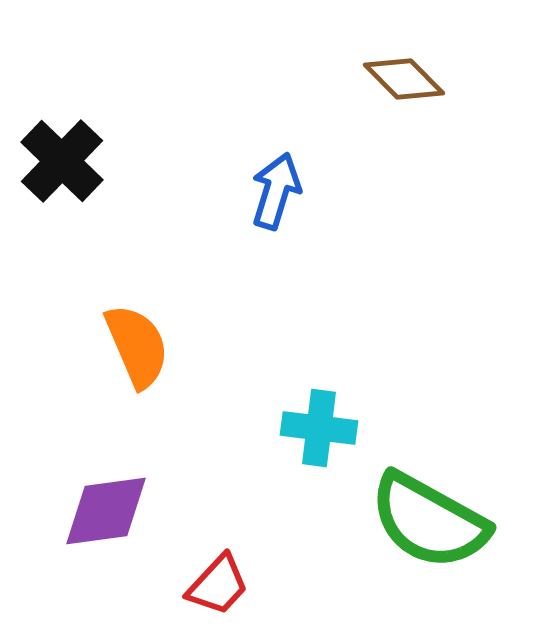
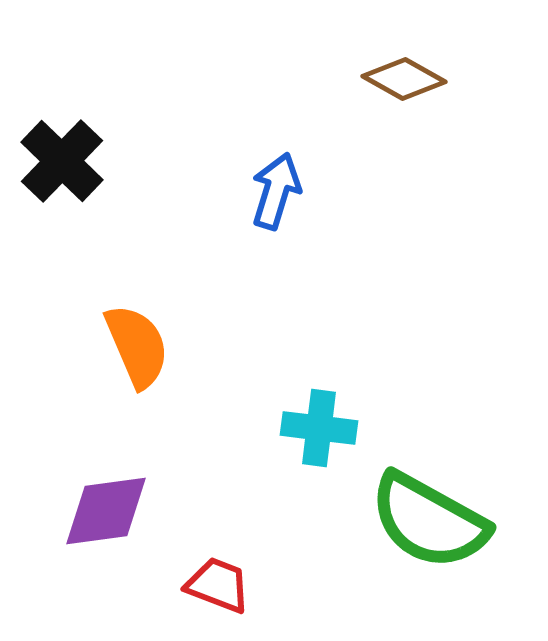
brown diamond: rotated 16 degrees counterclockwise
red trapezoid: rotated 112 degrees counterclockwise
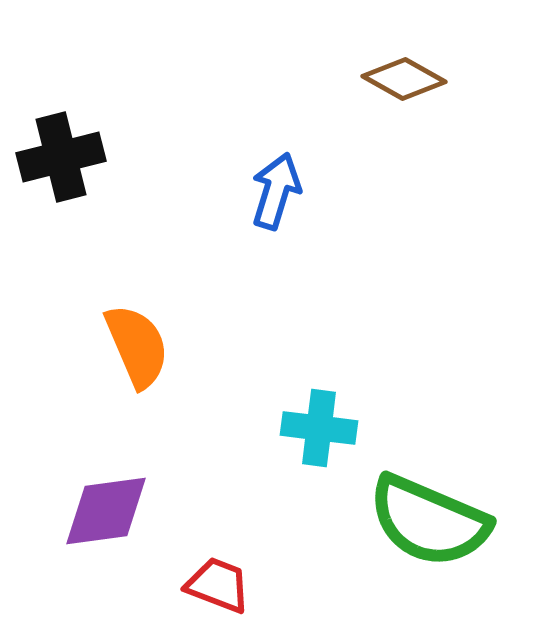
black cross: moved 1 px left, 4 px up; rotated 32 degrees clockwise
green semicircle: rotated 6 degrees counterclockwise
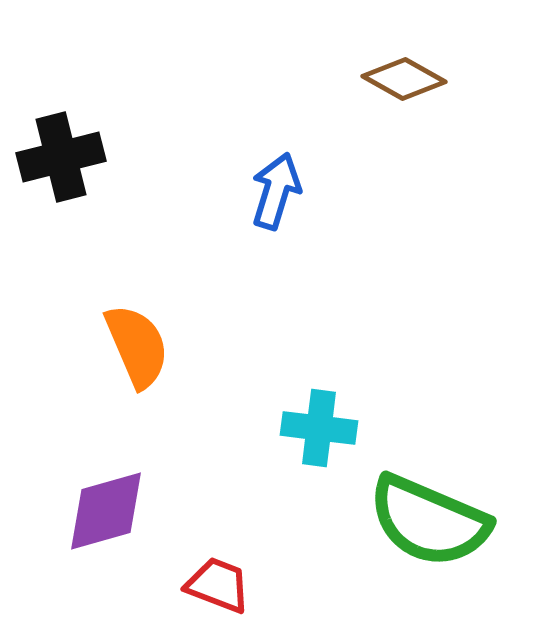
purple diamond: rotated 8 degrees counterclockwise
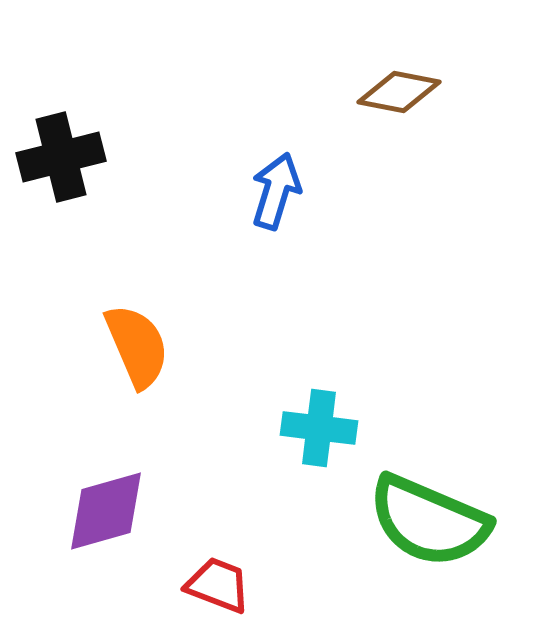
brown diamond: moved 5 px left, 13 px down; rotated 18 degrees counterclockwise
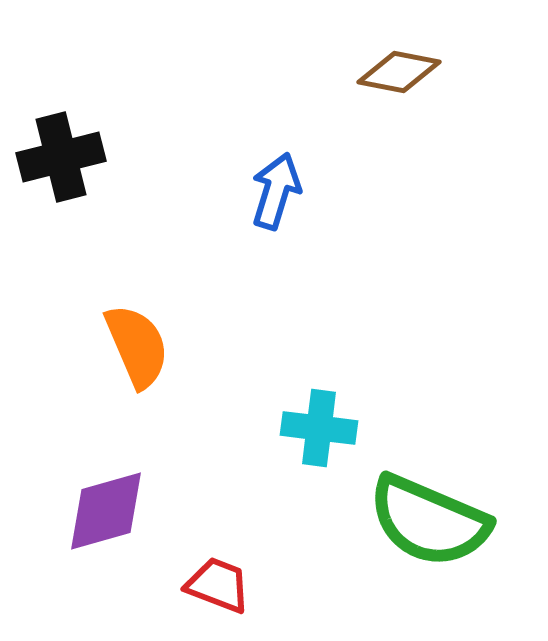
brown diamond: moved 20 px up
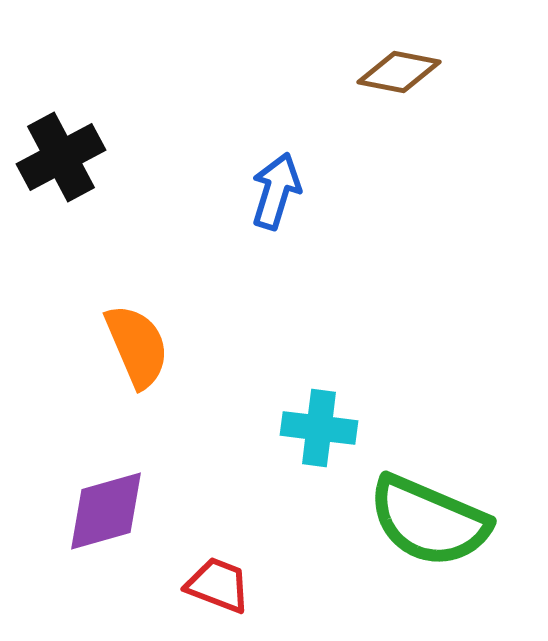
black cross: rotated 14 degrees counterclockwise
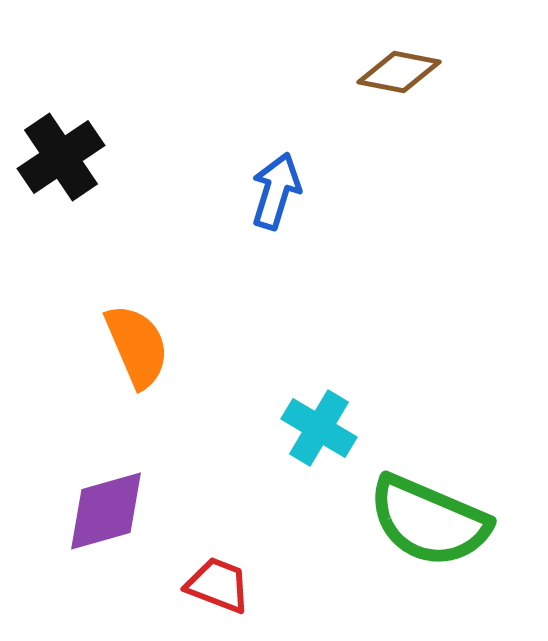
black cross: rotated 6 degrees counterclockwise
cyan cross: rotated 24 degrees clockwise
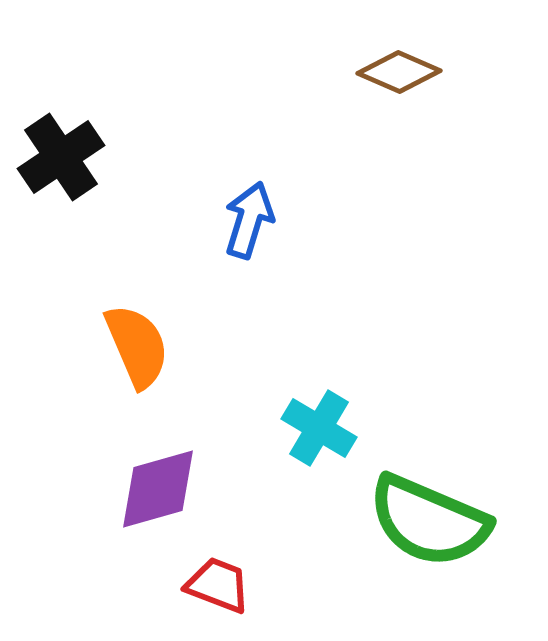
brown diamond: rotated 12 degrees clockwise
blue arrow: moved 27 px left, 29 px down
purple diamond: moved 52 px right, 22 px up
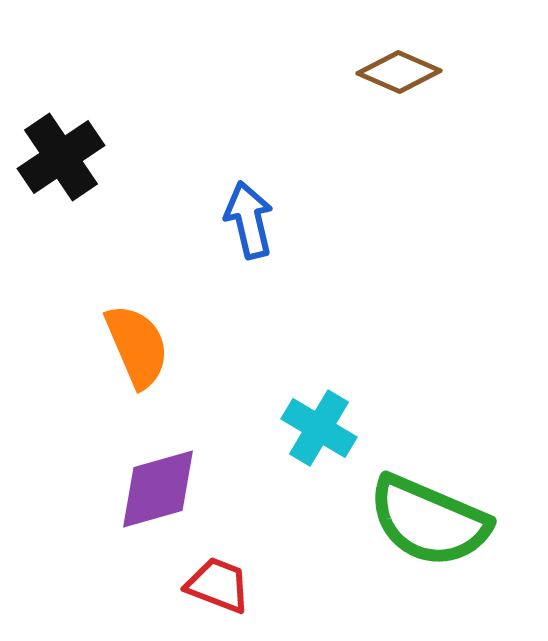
blue arrow: rotated 30 degrees counterclockwise
